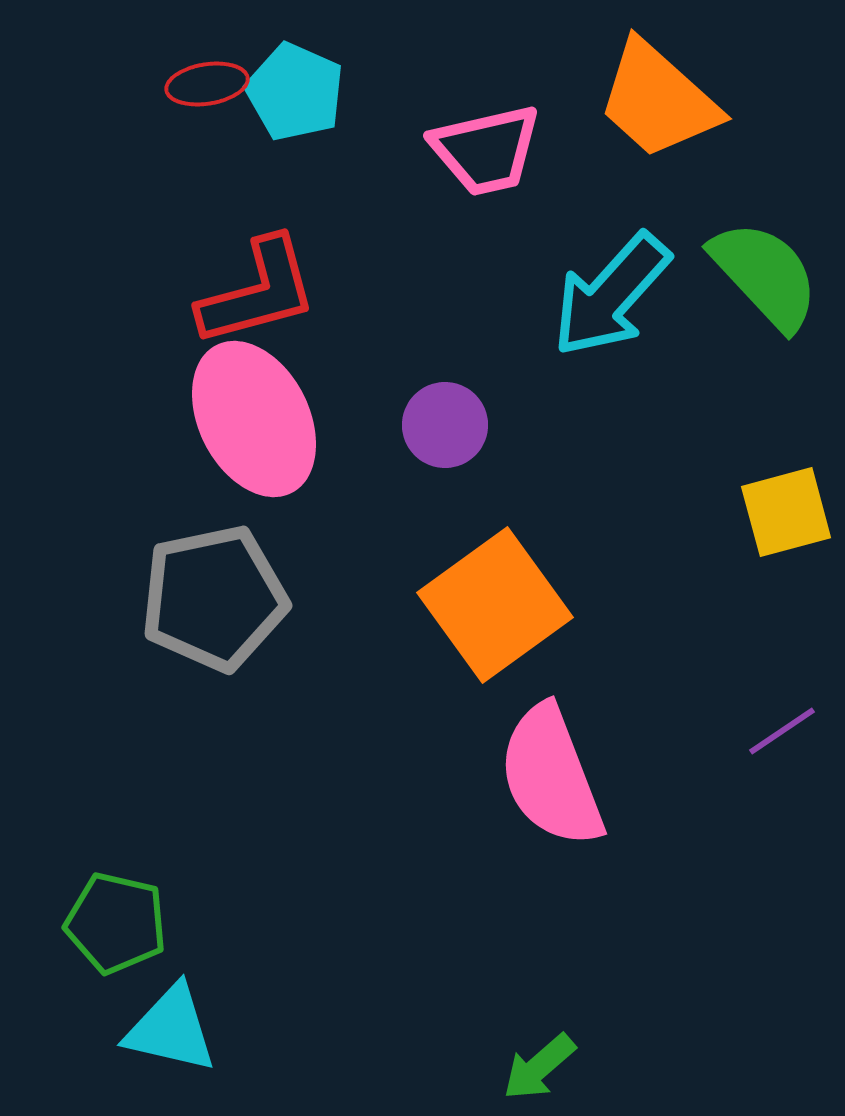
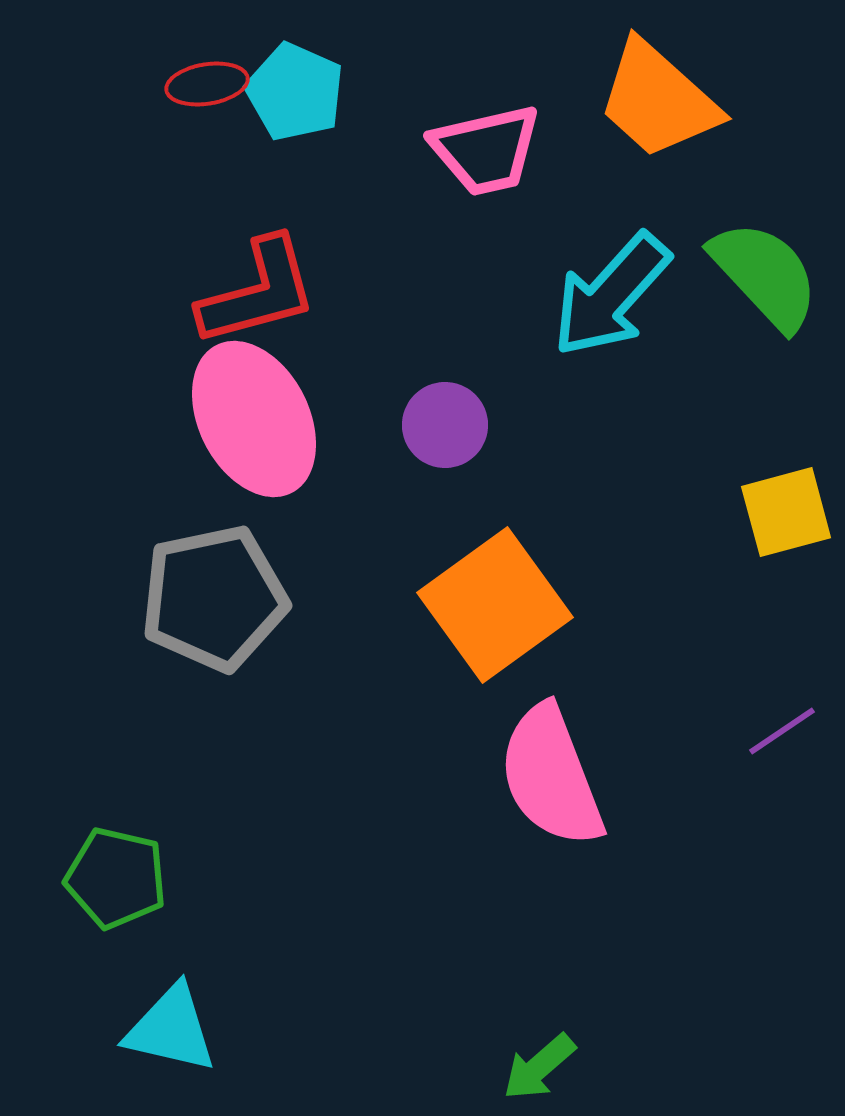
green pentagon: moved 45 px up
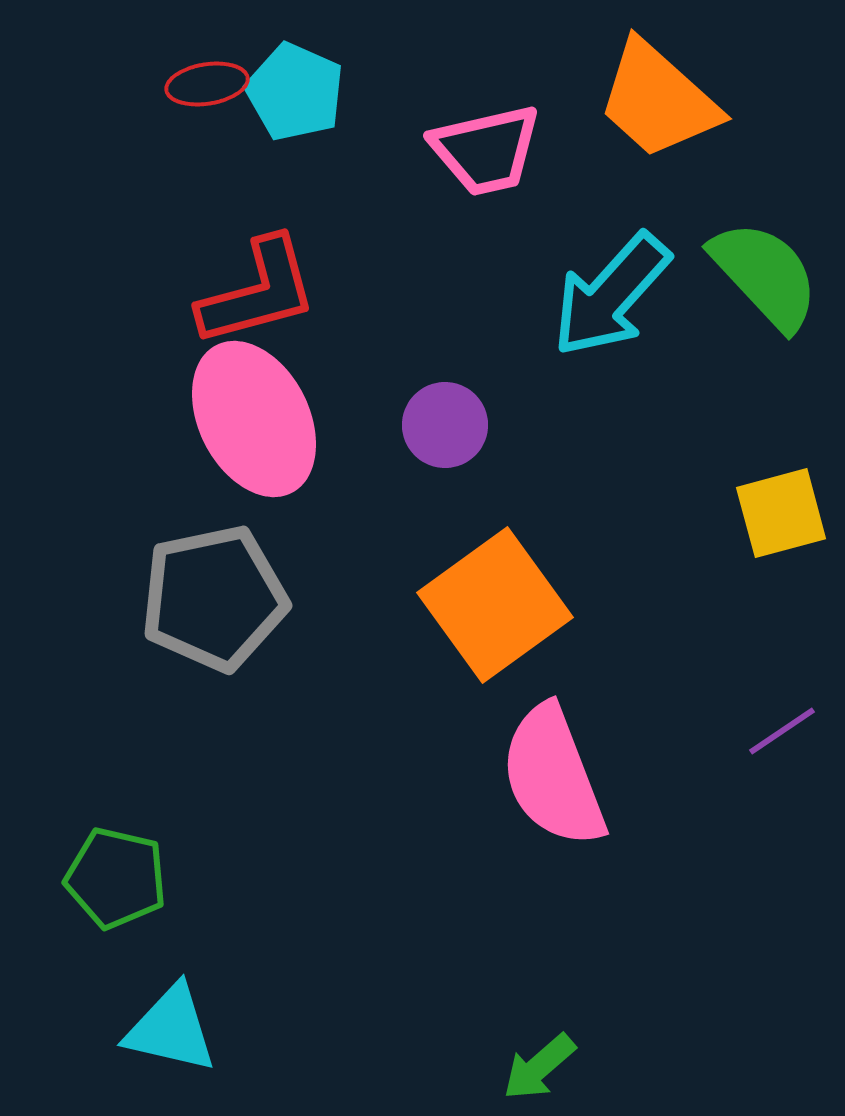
yellow square: moved 5 px left, 1 px down
pink semicircle: moved 2 px right
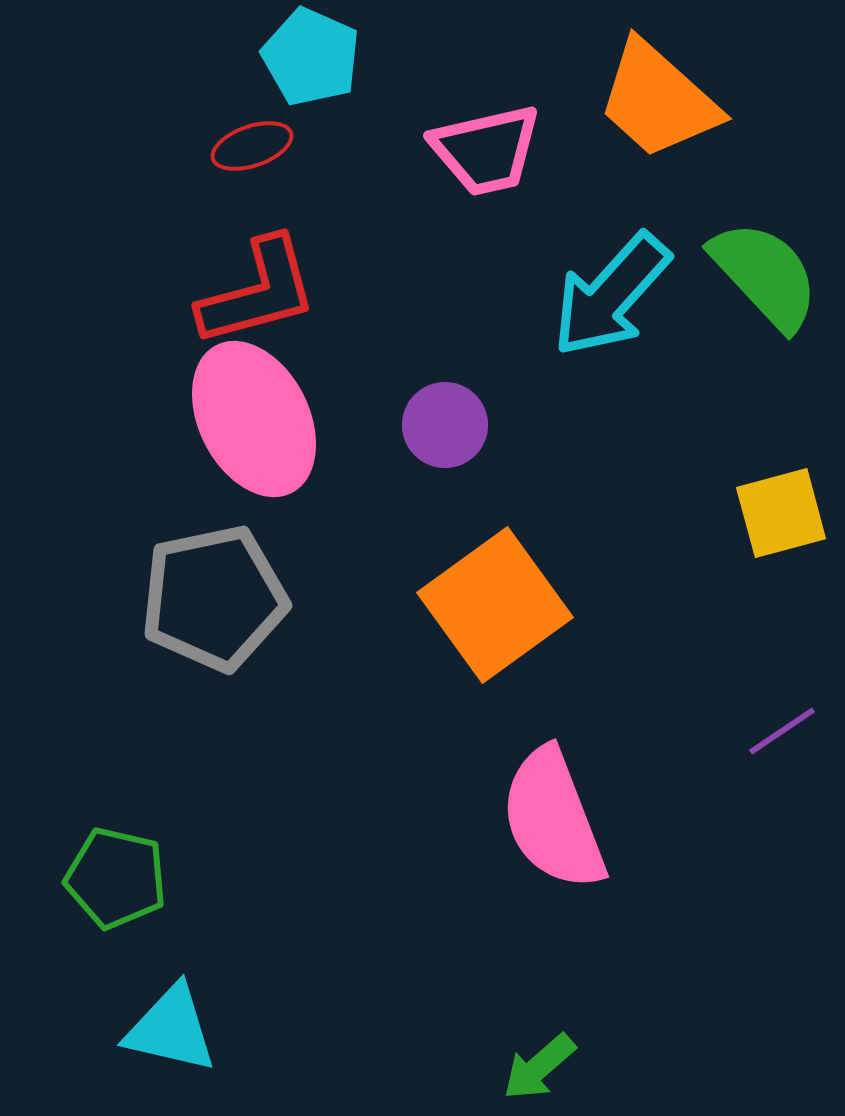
red ellipse: moved 45 px right, 62 px down; rotated 10 degrees counterclockwise
cyan pentagon: moved 16 px right, 35 px up
pink semicircle: moved 43 px down
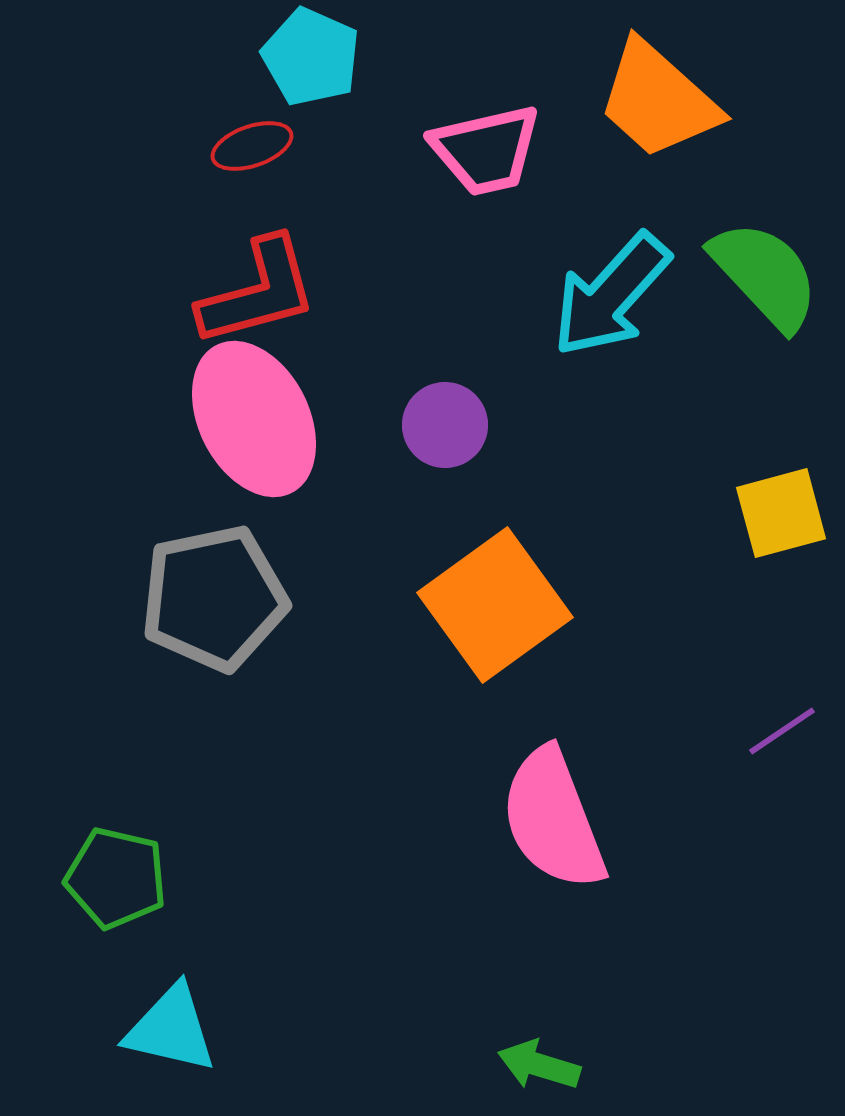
green arrow: moved 2 px up; rotated 58 degrees clockwise
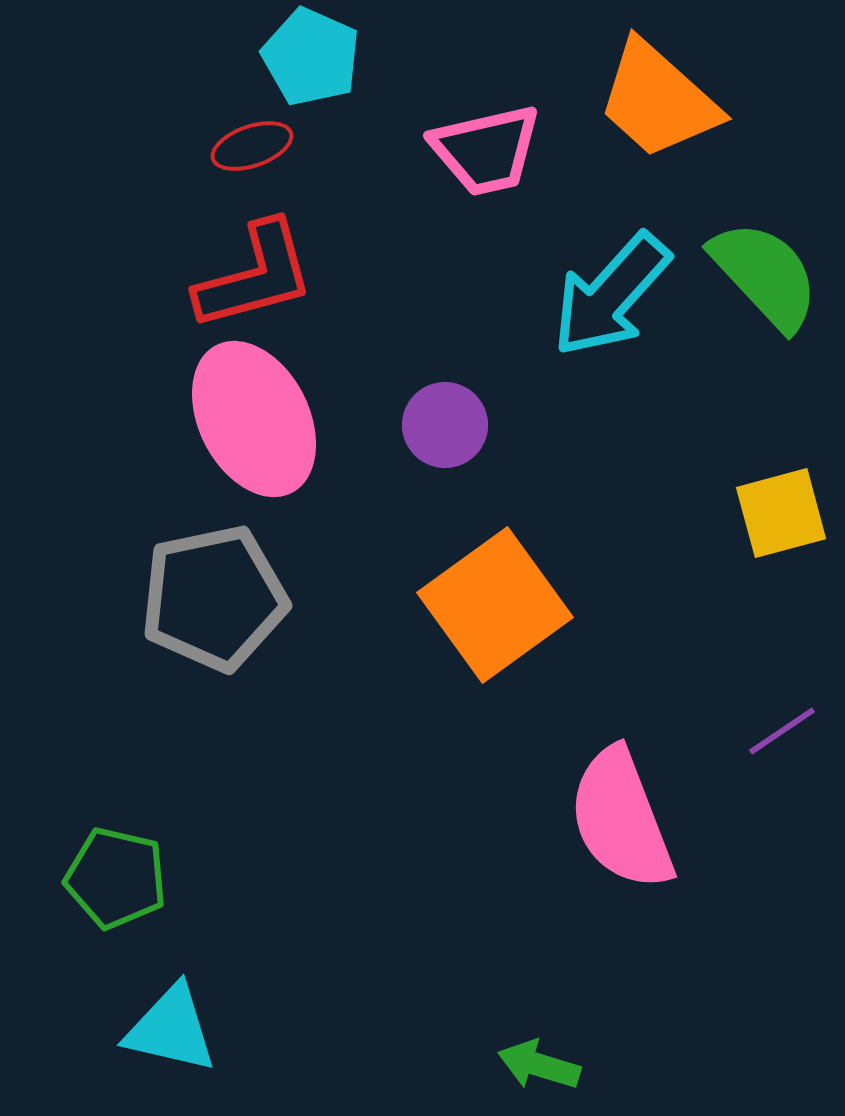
red L-shape: moved 3 px left, 16 px up
pink semicircle: moved 68 px right
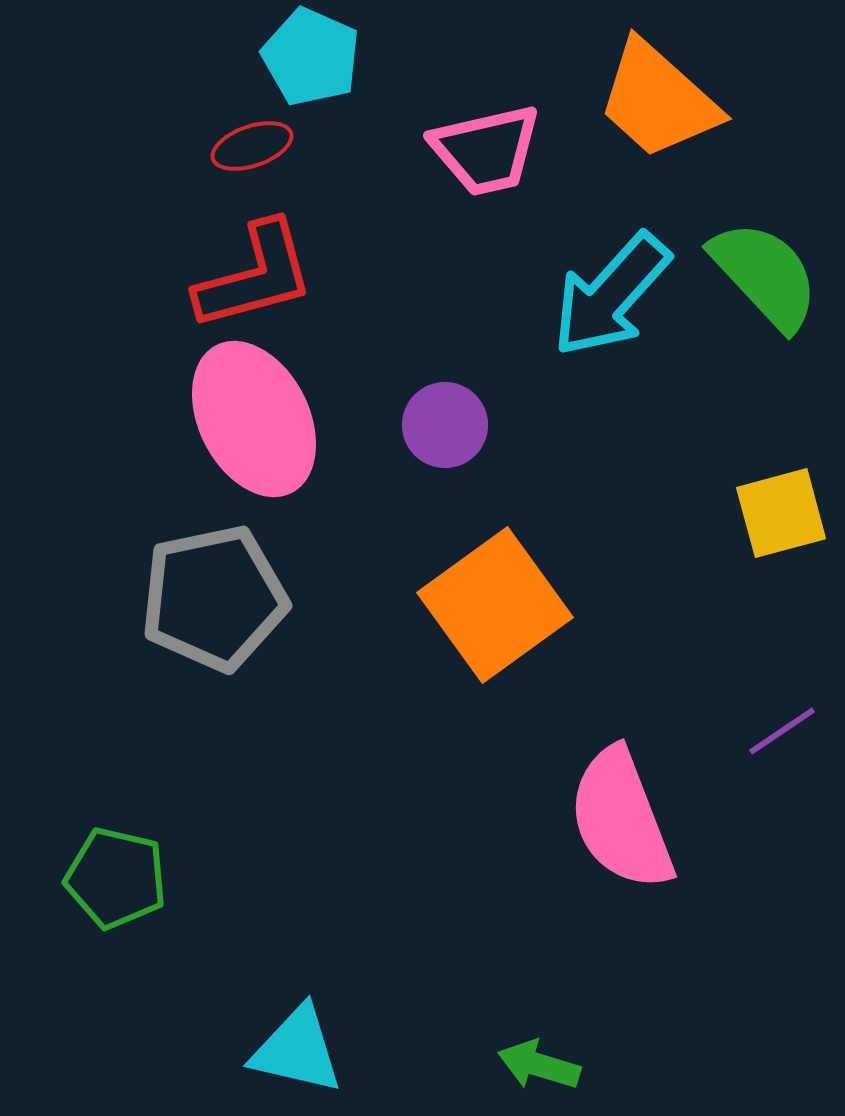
cyan triangle: moved 126 px right, 21 px down
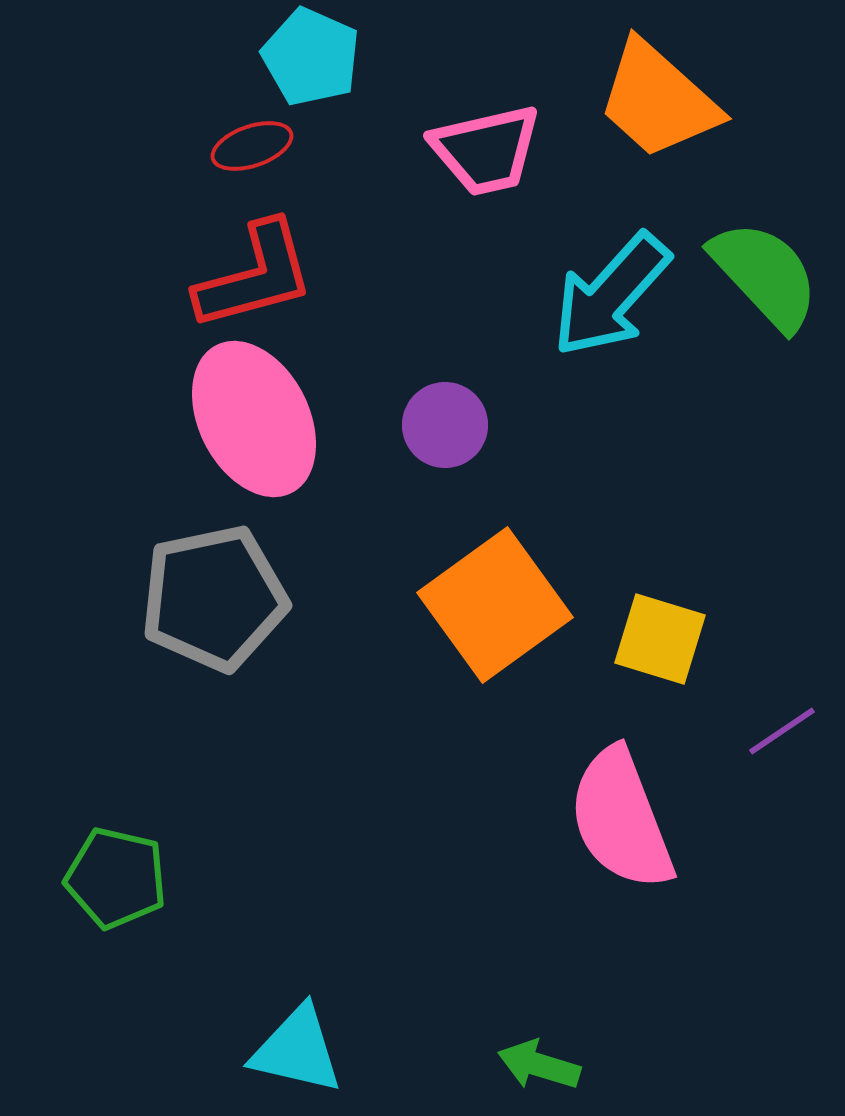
yellow square: moved 121 px left, 126 px down; rotated 32 degrees clockwise
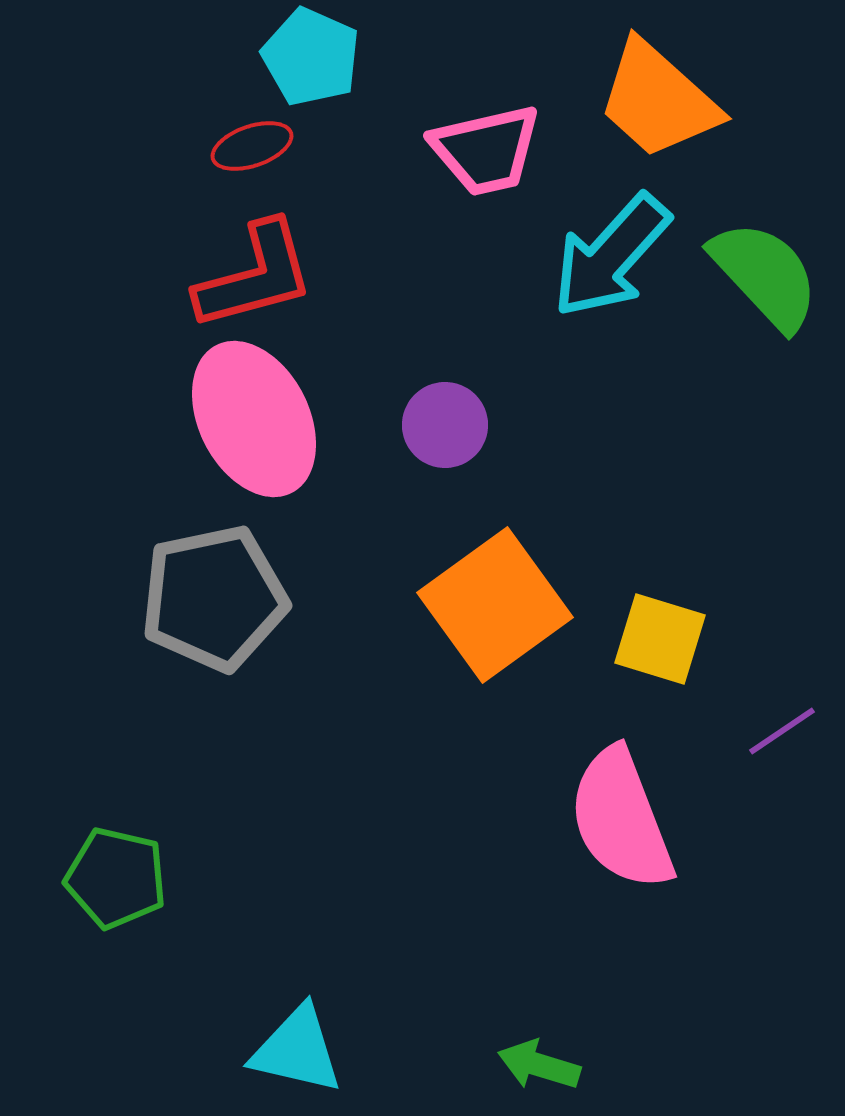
cyan arrow: moved 39 px up
